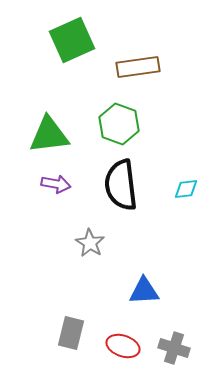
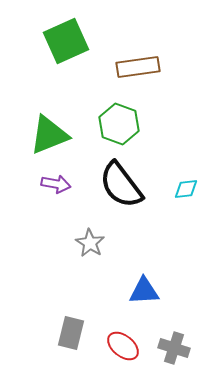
green square: moved 6 px left, 1 px down
green triangle: rotated 15 degrees counterclockwise
black semicircle: rotated 30 degrees counterclockwise
red ellipse: rotated 20 degrees clockwise
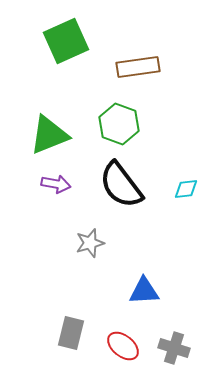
gray star: rotated 24 degrees clockwise
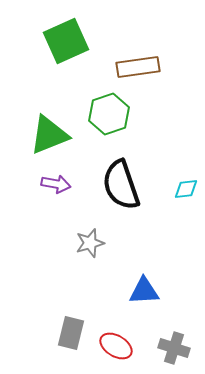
green hexagon: moved 10 px left, 10 px up; rotated 21 degrees clockwise
black semicircle: rotated 18 degrees clockwise
red ellipse: moved 7 px left; rotated 8 degrees counterclockwise
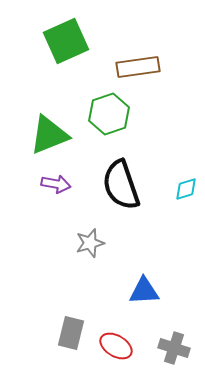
cyan diamond: rotated 10 degrees counterclockwise
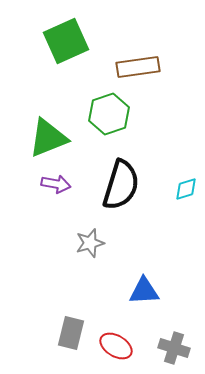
green triangle: moved 1 px left, 3 px down
black semicircle: rotated 144 degrees counterclockwise
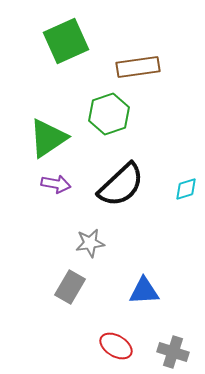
green triangle: rotated 12 degrees counterclockwise
black semicircle: rotated 30 degrees clockwise
gray star: rotated 8 degrees clockwise
gray rectangle: moved 1 px left, 46 px up; rotated 16 degrees clockwise
gray cross: moved 1 px left, 4 px down
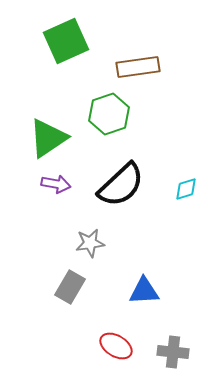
gray cross: rotated 12 degrees counterclockwise
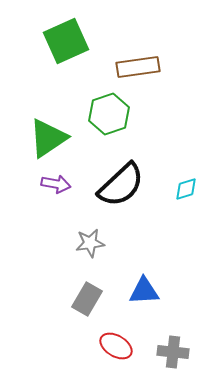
gray rectangle: moved 17 px right, 12 px down
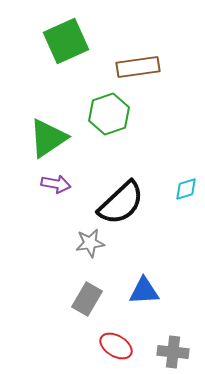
black semicircle: moved 18 px down
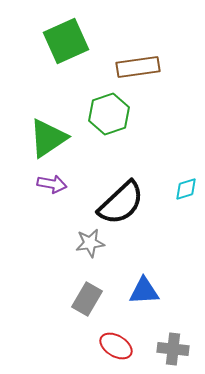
purple arrow: moved 4 px left
gray cross: moved 3 px up
